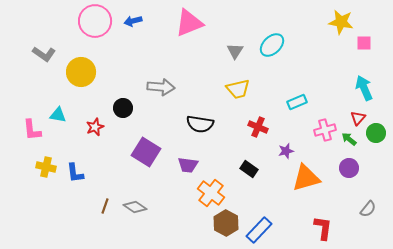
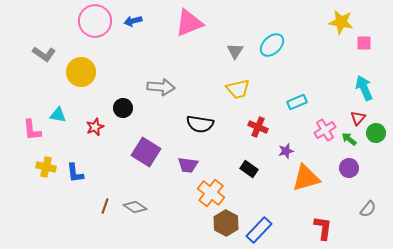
pink cross: rotated 15 degrees counterclockwise
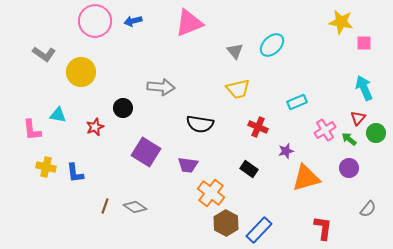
gray triangle: rotated 12 degrees counterclockwise
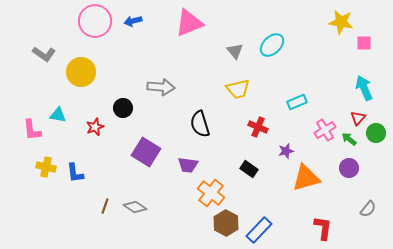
black semicircle: rotated 64 degrees clockwise
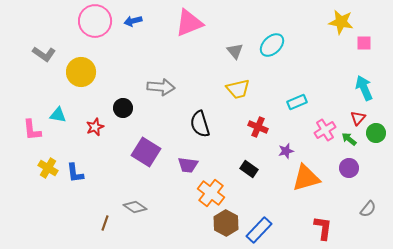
yellow cross: moved 2 px right, 1 px down; rotated 18 degrees clockwise
brown line: moved 17 px down
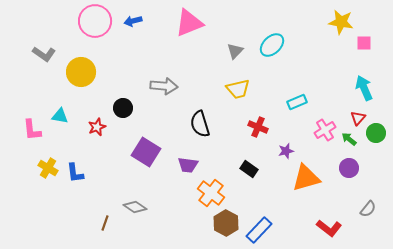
gray triangle: rotated 24 degrees clockwise
gray arrow: moved 3 px right, 1 px up
cyan triangle: moved 2 px right, 1 px down
red star: moved 2 px right
red L-shape: moved 6 px right; rotated 120 degrees clockwise
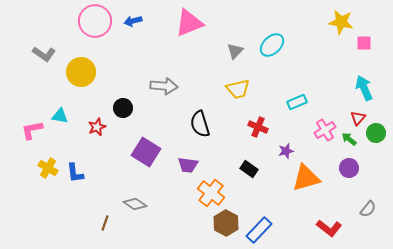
pink L-shape: rotated 85 degrees clockwise
gray diamond: moved 3 px up
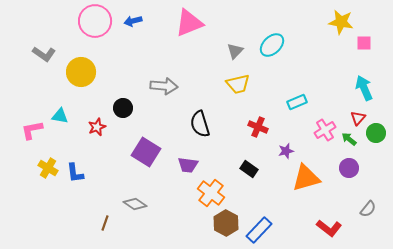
yellow trapezoid: moved 5 px up
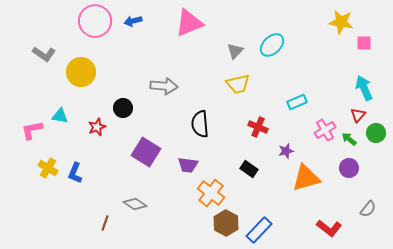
red triangle: moved 3 px up
black semicircle: rotated 12 degrees clockwise
blue L-shape: rotated 30 degrees clockwise
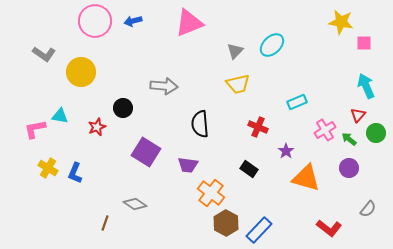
cyan arrow: moved 2 px right, 2 px up
pink L-shape: moved 3 px right, 1 px up
purple star: rotated 21 degrees counterclockwise
orange triangle: rotated 32 degrees clockwise
